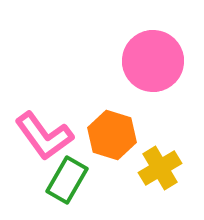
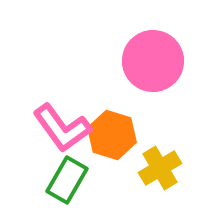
pink L-shape: moved 18 px right, 8 px up
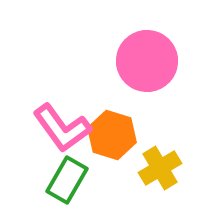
pink circle: moved 6 px left
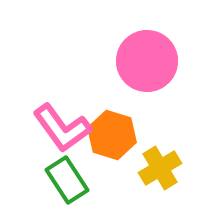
green rectangle: rotated 63 degrees counterclockwise
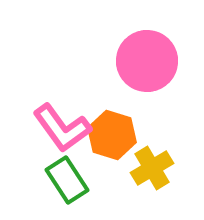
yellow cross: moved 8 px left
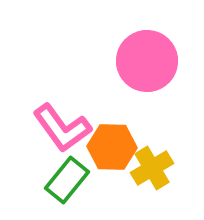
orange hexagon: moved 12 px down; rotated 15 degrees counterclockwise
green rectangle: rotated 72 degrees clockwise
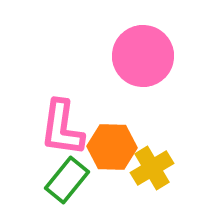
pink circle: moved 4 px left, 5 px up
pink L-shape: rotated 44 degrees clockwise
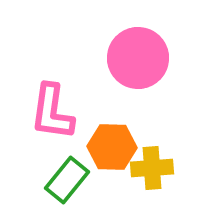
pink circle: moved 5 px left, 2 px down
pink L-shape: moved 10 px left, 16 px up
yellow cross: rotated 27 degrees clockwise
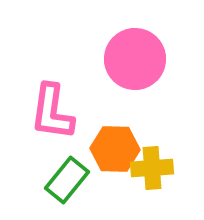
pink circle: moved 3 px left, 1 px down
orange hexagon: moved 3 px right, 2 px down
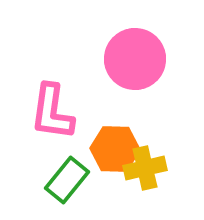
yellow cross: moved 7 px left; rotated 9 degrees counterclockwise
